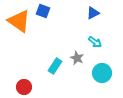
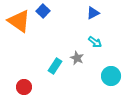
blue square: rotated 24 degrees clockwise
cyan circle: moved 9 px right, 3 px down
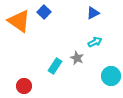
blue square: moved 1 px right, 1 px down
cyan arrow: rotated 64 degrees counterclockwise
red circle: moved 1 px up
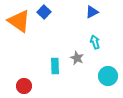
blue triangle: moved 1 px left, 1 px up
cyan arrow: rotated 80 degrees counterclockwise
cyan rectangle: rotated 35 degrees counterclockwise
cyan circle: moved 3 px left
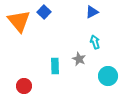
orange triangle: rotated 15 degrees clockwise
gray star: moved 2 px right, 1 px down
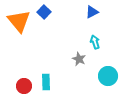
cyan rectangle: moved 9 px left, 16 px down
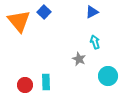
red circle: moved 1 px right, 1 px up
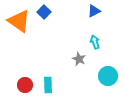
blue triangle: moved 2 px right, 1 px up
orange triangle: rotated 15 degrees counterclockwise
cyan rectangle: moved 2 px right, 3 px down
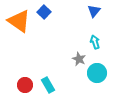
blue triangle: rotated 24 degrees counterclockwise
cyan circle: moved 11 px left, 3 px up
cyan rectangle: rotated 28 degrees counterclockwise
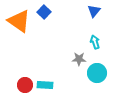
gray star: rotated 24 degrees counterclockwise
cyan rectangle: moved 3 px left; rotated 56 degrees counterclockwise
